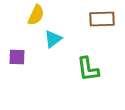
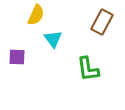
brown rectangle: moved 3 px down; rotated 60 degrees counterclockwise
cyan triangle: rotated 30 degrees counterclockwise
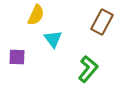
green L-shape: rotated 132 degrees counterclockwise
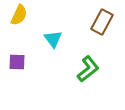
yellow semicircle: moved 17 px left
purple square: moved 5 px down
green L-shape: rotated 12 degrees clockwise
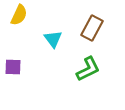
brown rectangle: moved 10 px left, 6 px down
purple square: moved 4 px left, 5 px down
green L-shape: rotated 12 degrees clockwise
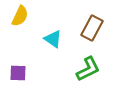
yellow semicircle: moved 1 px right, 1 px down
cyan triangle: rotated 18 degrees counterclockwise
purple square: moved 5 px right, 6 px down
